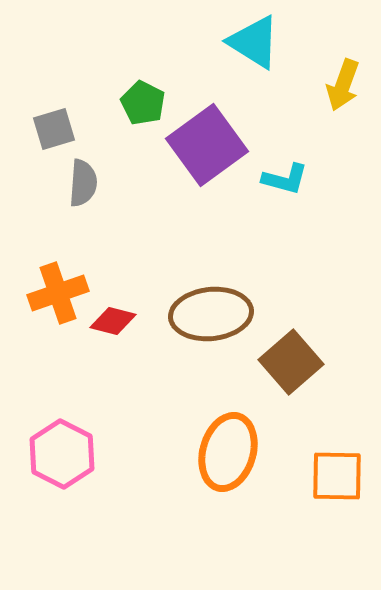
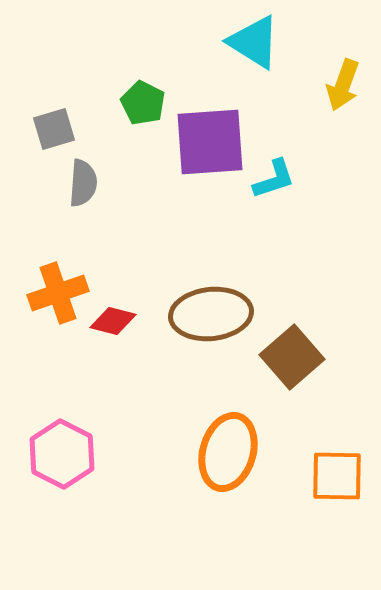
purple square: moved 3 px right, 3 px up; rotated 32 degrees clockwise
cyan L-shape: moved 11 px left; rotated 33 degrees counterclockwise
brown square: moved 1 px right, 5 px up
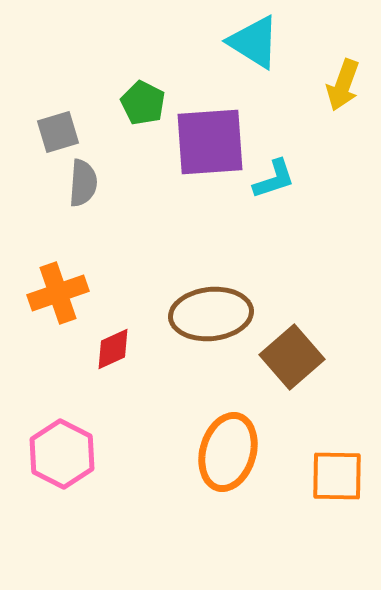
gray square: moved 4 px right, 3 px down
red diamond: moved 28 px down; rotated 39 degrees counterclockwise
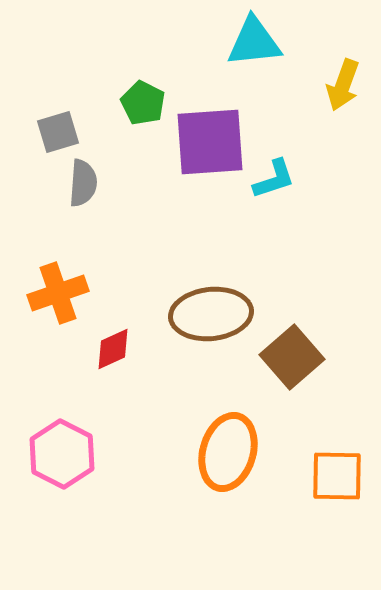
cyan triangle: rotated 38 degrees counterclockwise
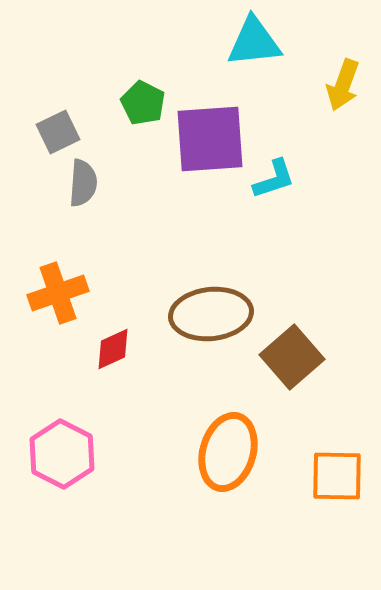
gray square: rotated 9 degrees counterclockwise
purple square: moved 3 px up
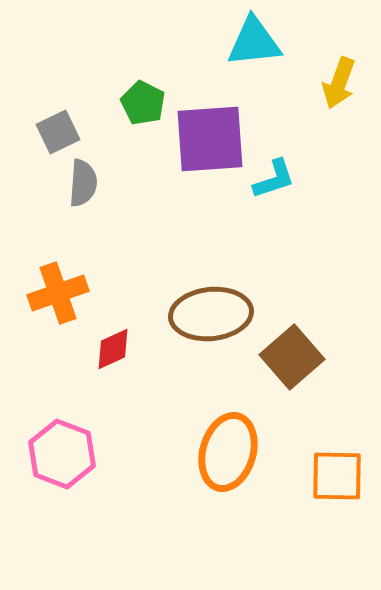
yellow arrow: moved 4 px left, 2 px up
pink hexagon: rotated 6 degrees counterclockwise
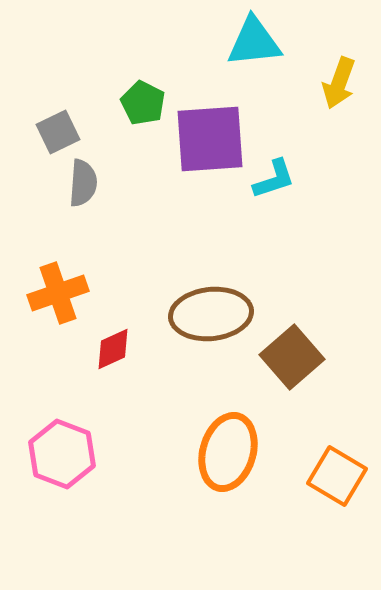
orange square: rotated 30 degrees clockwise
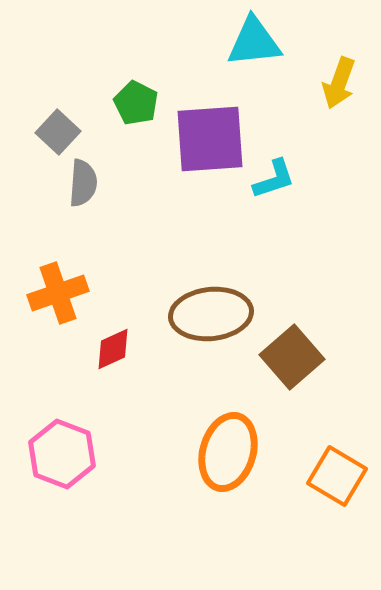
green pentagon: moved 7 px left
gray square: rotated 21 degrees counterclockwise
